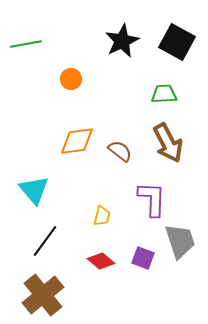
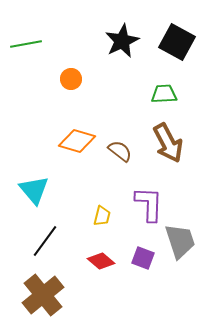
orange diamond: rotated 24 degrees clockwise
purple L-shape: moved 3 px left, 5 px down
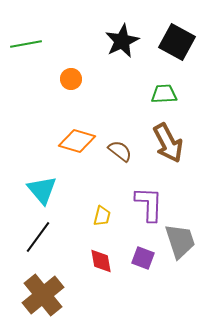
cyan triangle: moved 8 px right
black line: moved 7 px left, 4 px up
red diamond: rotated 40 degrees clockwise
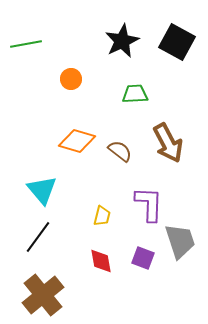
green trapezoid: moved 29 px left
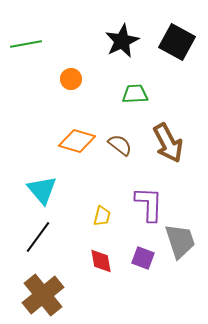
brown semicircle: moved 6 px up
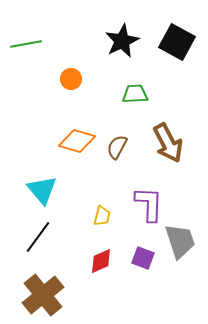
brown semicircle: moved 3 px left, 2 px down; rotated 100 degrees counterclockwise
red diamond: rotated 76 degrees clockwise
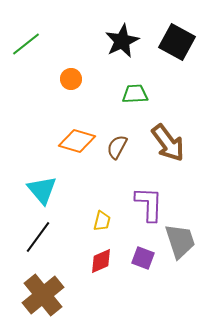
green line: rotated 28 degrees counterclockwise
brown arrow: rotated 9 degrees counterclockwise
yellow trapezoid: moved 5 px down
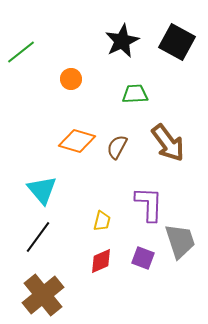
green line: moved 5 px left, 8 px down
